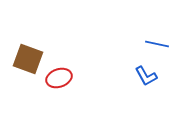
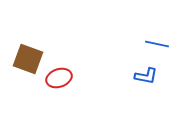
blue L-shape: rotated 50 degrees counterclockwise
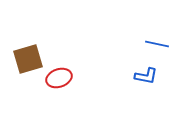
brown square: rotated 36 degrees counterclockwise
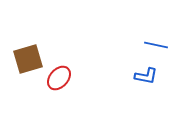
blue line: moved 1 px left, 1 px down
red ellipse: rotated 30 degrees counterclockwise
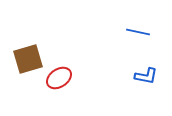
blue line: moved 18 px left, 13 px up
red ellipse: rotated 15 degrees clockwise
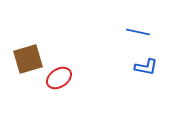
blue L-shape: moved 9 px up
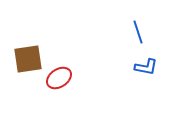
blue line: rotated 60 degrees clockwise
brown square: rotated 8 degrees clockwise
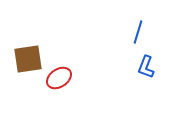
blue line: rotated 35 degrees clockwise
blue L-shape: rotated 100 degrees clockwise
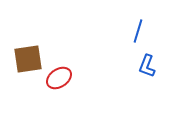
blue line: moved 1 px up
blue L-shape: moved 1 px right, 1 px up
